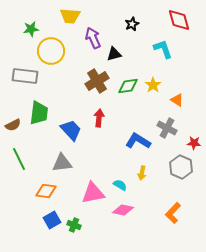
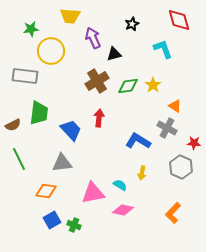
orange triangle: moved 2 px left, 6 px down
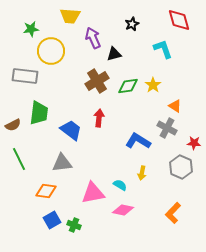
blue trapezoid: rotated 10 degrees counterclockwise
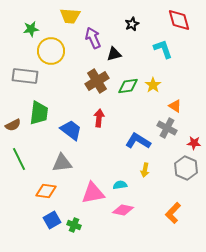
gray hexagon: moved 5 px right, 1 px down
yellow arrow: moved 3 px right, 3 px up
cyan semicircle: rotated 40 degrees counterclockwise
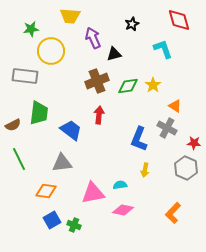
brown cross: rotated 10 degrees clockwise
red arrow: moved 3 px up
blue L-shape: moved 1 px right, 2 px up; rotated 100 degrees counterclockwise
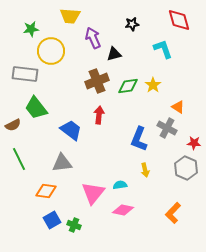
black star: rotated 16 degrees clockwise
gray rectangle: moved 2 px up
orange triangle: moved 3 px right, 1 px down
green trapezoid: moved 3 px left, 5 px up; rotated 135 degrees clockwise
yellow arrow: rotated 24 degrees counterclockwise
pink triangle: rotated 40 degrees counterclockwise
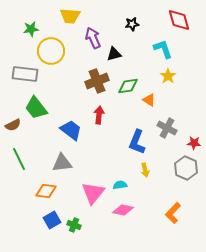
yellow star: moved 15 px right, 9 px up
orange triangle: moved 29 px left, 7 px up
blue L-shape: moved 2 px left, 3 px down
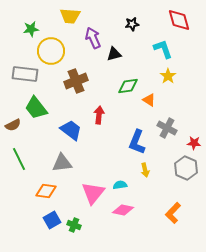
brown cross: moved 21 px left
